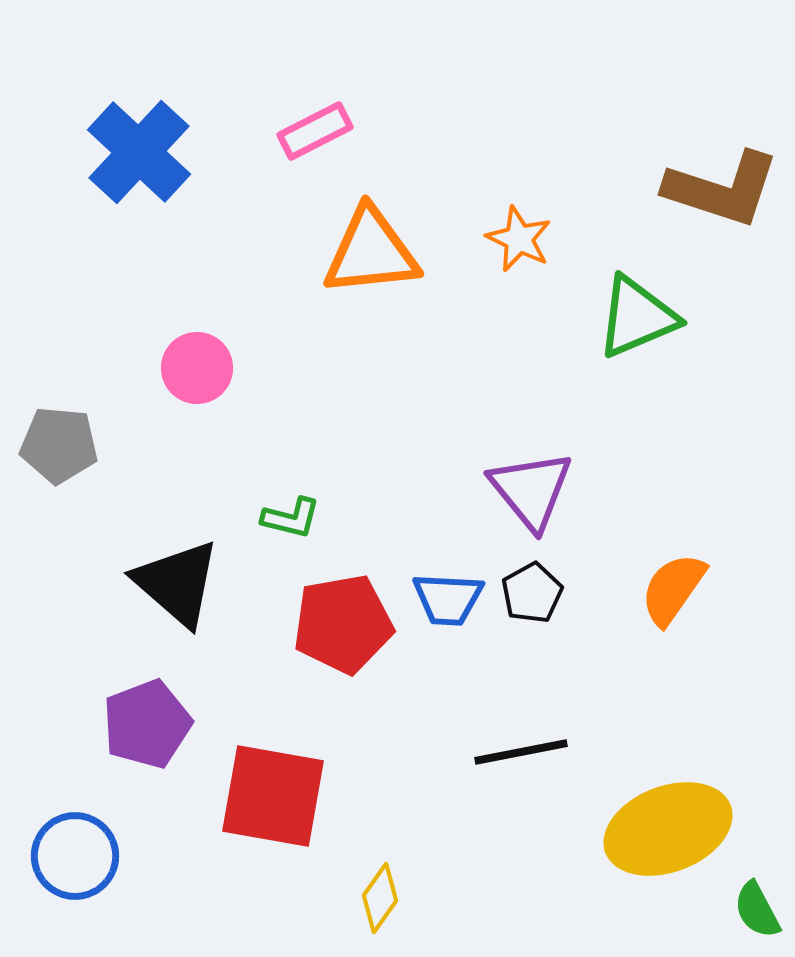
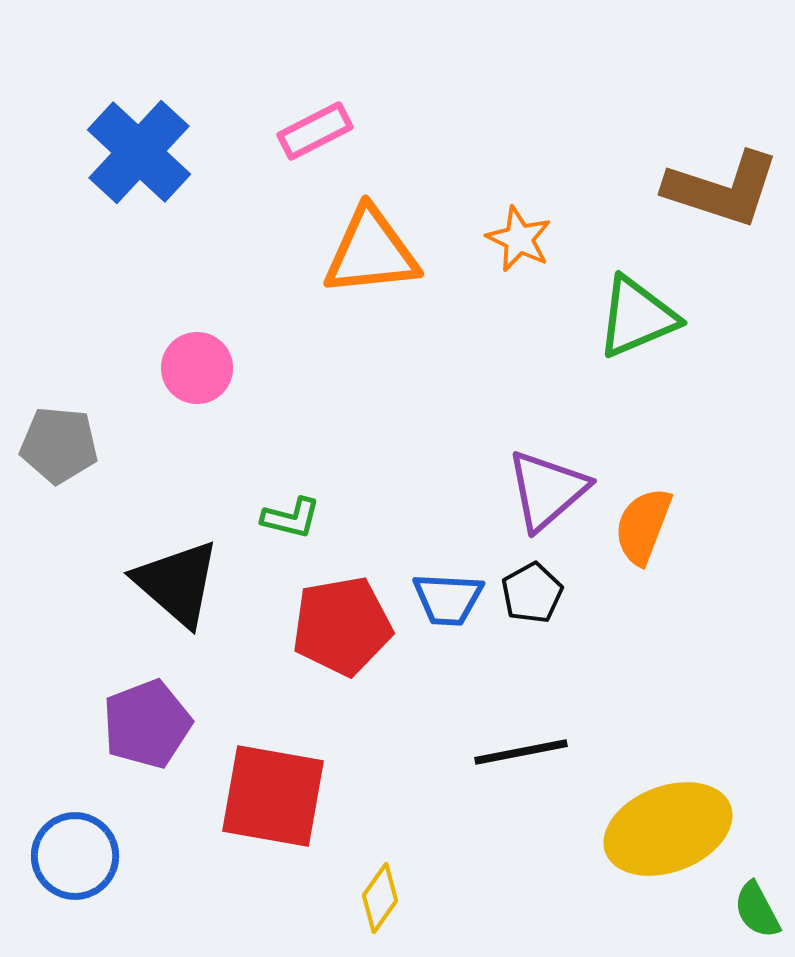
purple triangle: moved 16 px right; rotated 28 degrees clockwise
orange semicircle: moved 30 px left, 63 px up; rotated 14 degrees counterclockwise
red pentagon: moved 1 px left, 2 px down
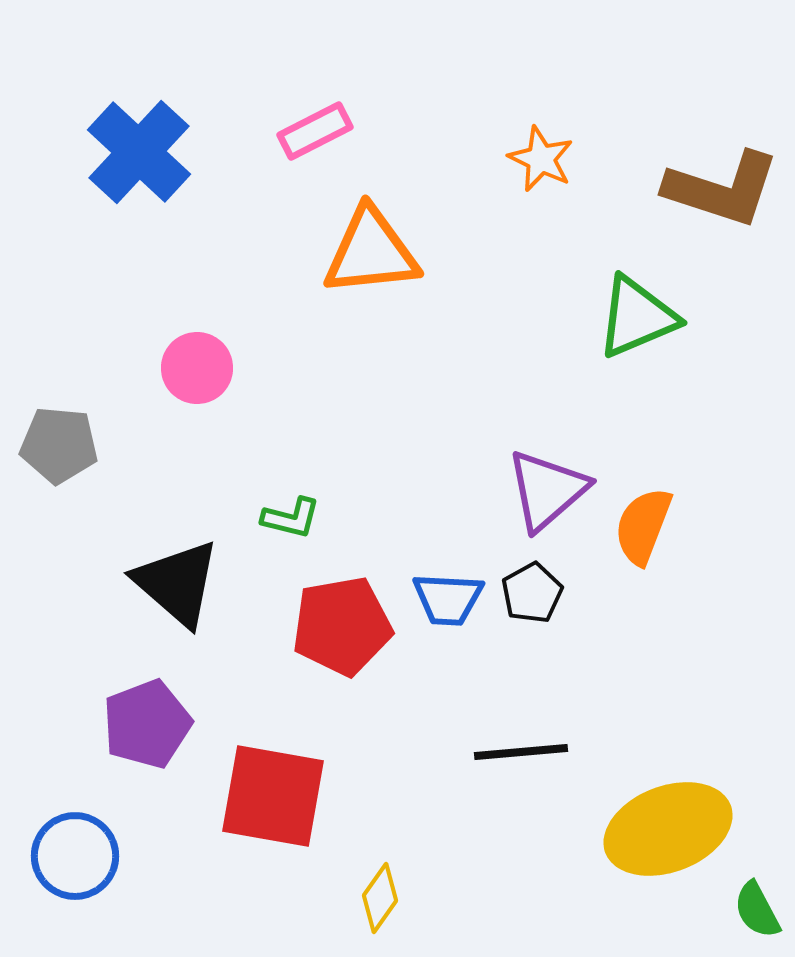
orange star: moved 22 px right, 80 px up
black line: rotated 6 degrees clockwise
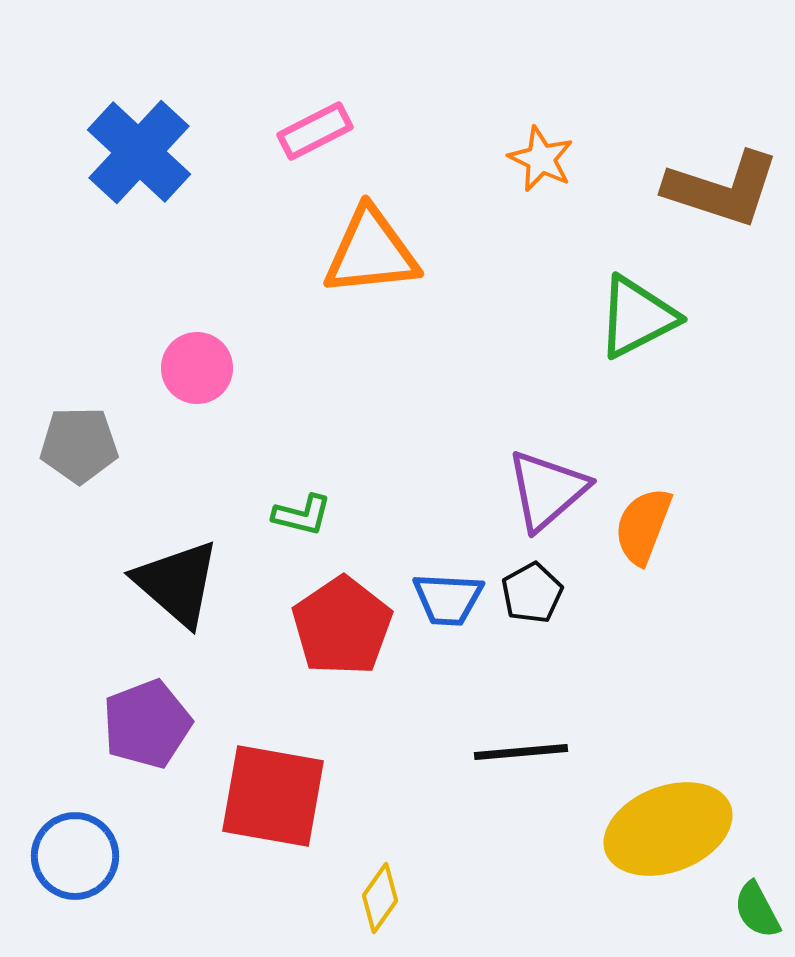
green triangle: rotated 4 degrees counterclockwise
gray pentagon: moved 20 px right; rotated 6 degrees counterclockwise
green L-shape: moved 11 px right, 3 px up
red pentagon: rotated 24 degrees counterclockwise
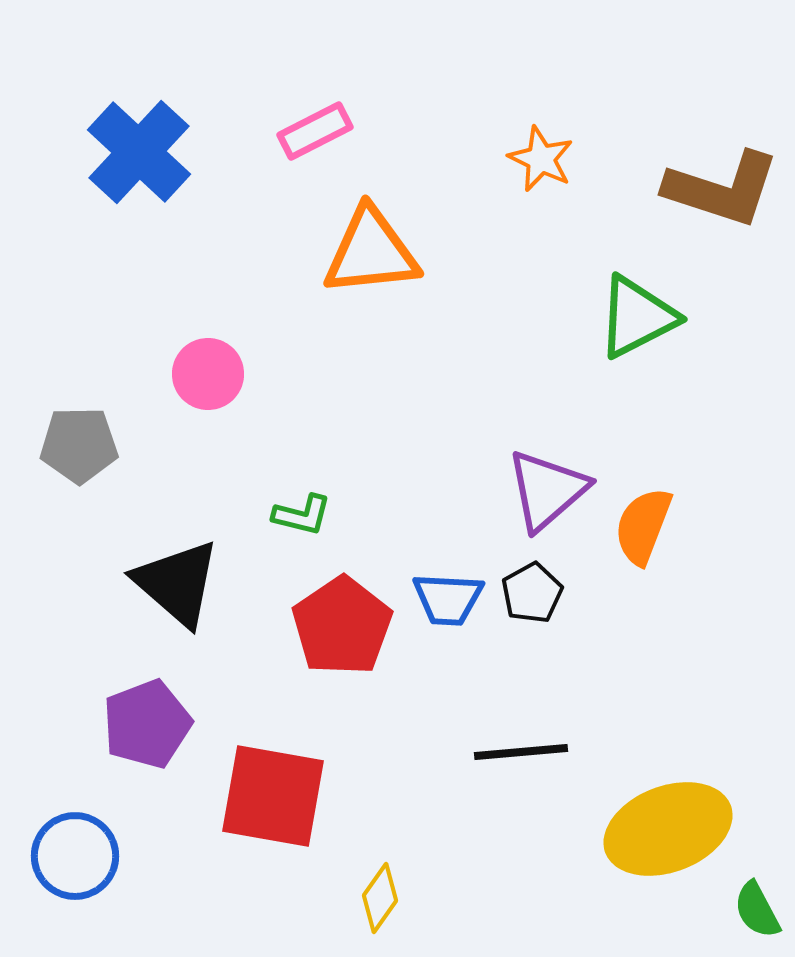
pink circle: moved 11 px right, 6 px down
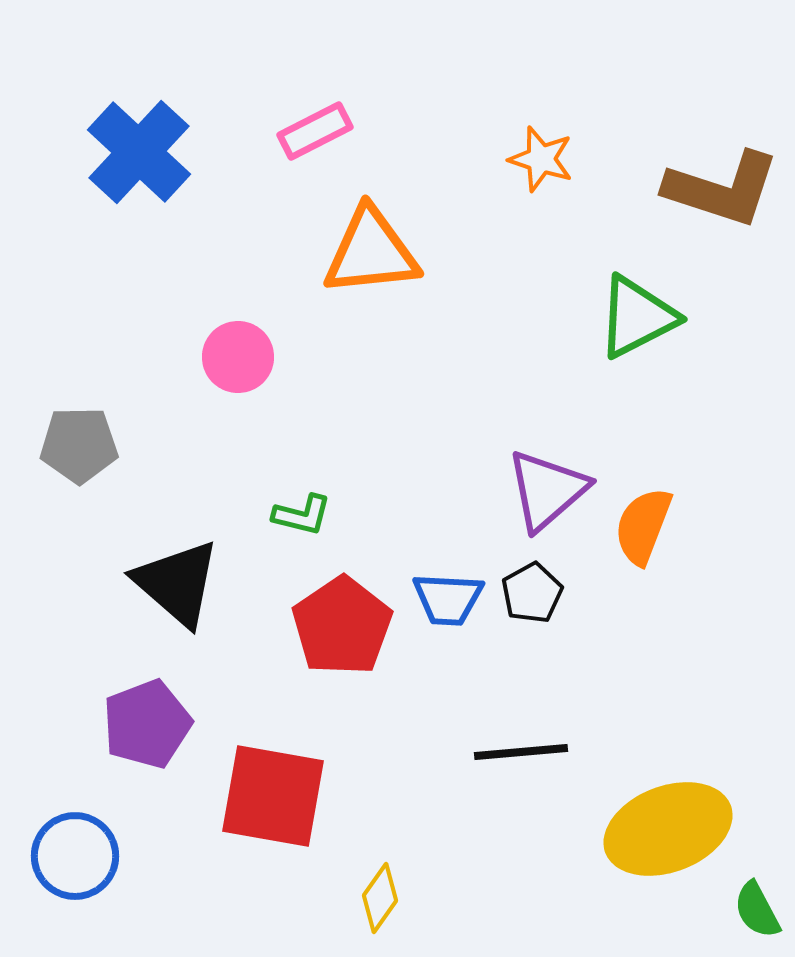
orange star: rotated 8 degrees counterclockwise
pink circle: moved 30 px right, 17 px up
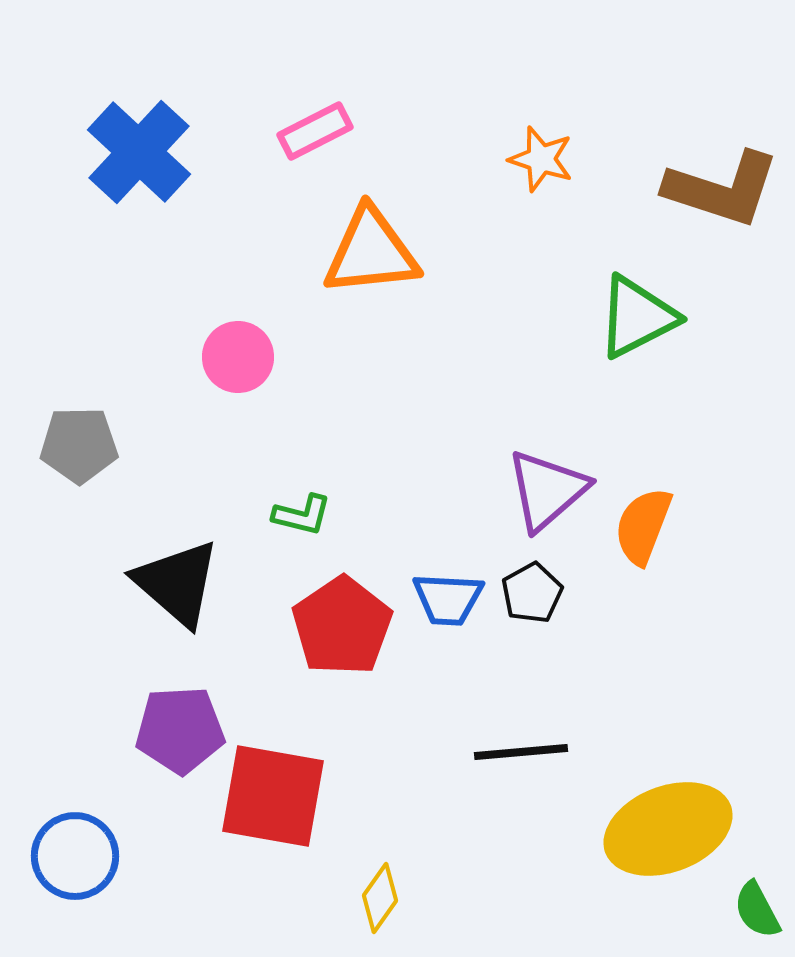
purple pentagon: moved 33 px right, 6 px down; rotated 18 degrees clockwise
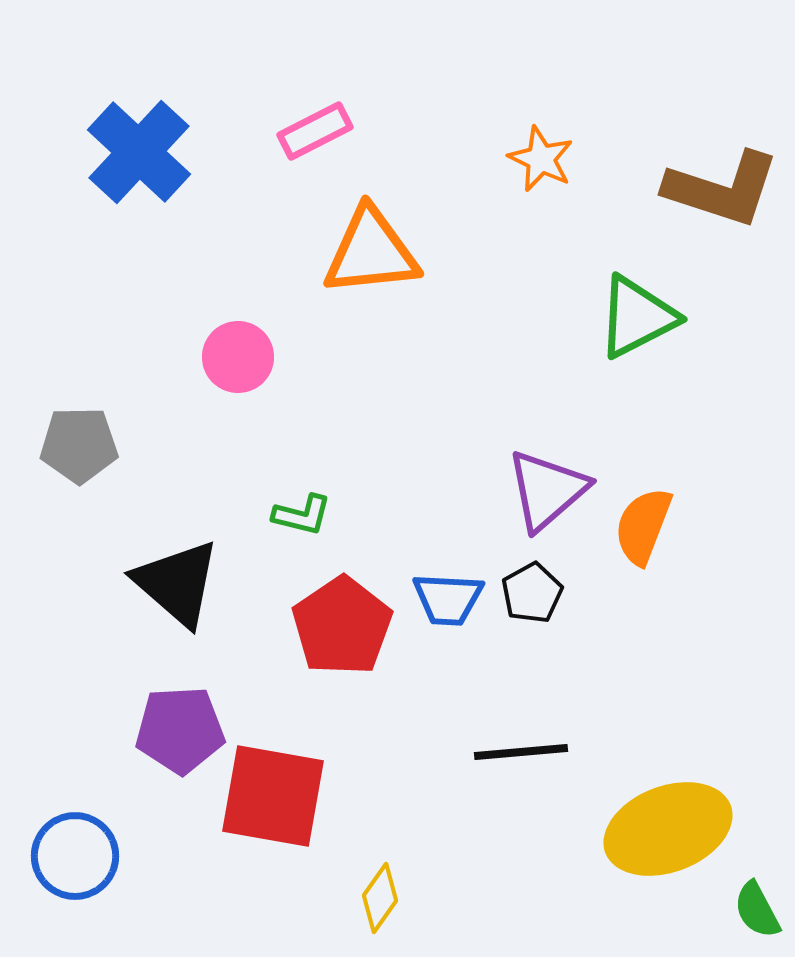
orange star: rotated 8 degrees clockwise
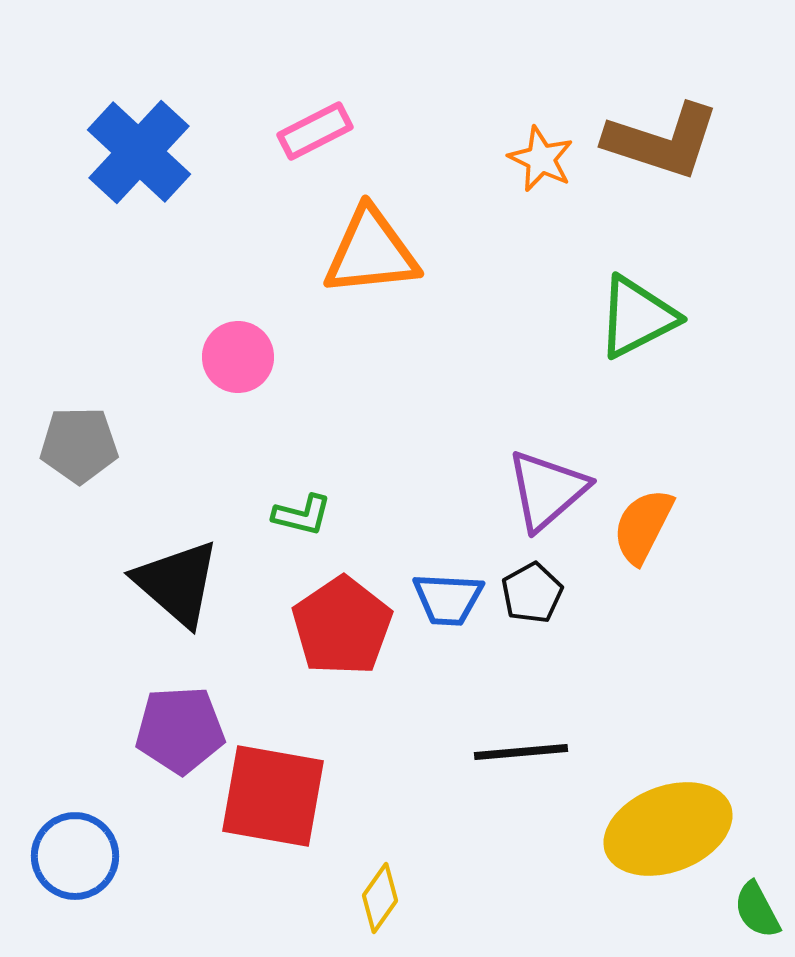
brown L-shape: moved 60 px left, 48 px up
orange semicircle: rotated 6 degrees clockwise
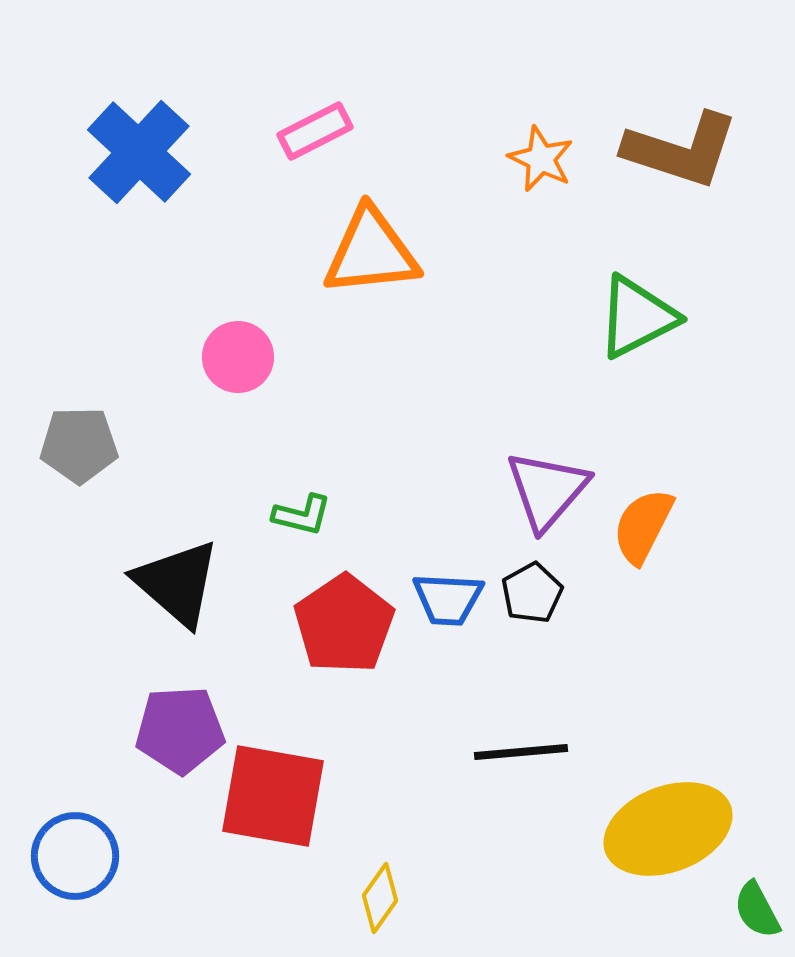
brown L-shape: moved 19 px right, 9 px down
purple triangle: rotated 8 degrees counterclockwise
red pentagon: moved 2 px right, 2 px up
